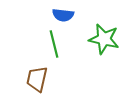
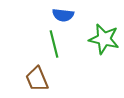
brown trapezoid: rotated 36 degrees counterclockwise
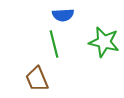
blue semicircle: rotated 10 degrees counterclockwise
green star: moved 3 px down
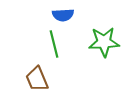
green star: rotated 16 degrees counterclockwise
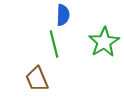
blue semicircle: rotated 85 degrees counterclockwise
green star: rotated 28 degrees counterclockwise
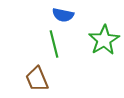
blue semicircle: rotated 100 degrees clockwise
green star: moved 2 px up
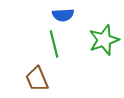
blue semicircle: rotated 15 degrees counterclockwise
green star: rotated 12 degrees clockwise
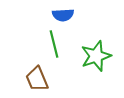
green star: moved 8 px left, 16 px down
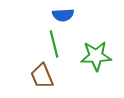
green star: rotated 16 degrees clockwise
brown trapezoid: moved 5 px right, 3 px up
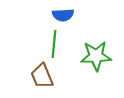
green line: rotated 20 degrees clockwise
